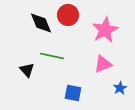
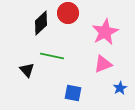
red circle: moved 2 px up
black diamond: rotated 70 degrees clockwise
pink star: moved 2 px down
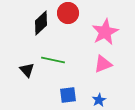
green line: moved 1 px right, 4 px down
blue star: moved 21 px left, 12 px down
blue square: moved 5 px left, 2 px down; rotated 18 degrees counterclockwise
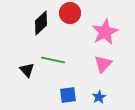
red circle: moved 2 px right
pink triangle: rotated 24 degrees counterclockwise
blue star: moved 3 px up
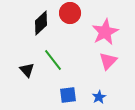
green line: rotated 40 degrees clockwise
pink triangle: moved 5 px right, 3 px up
